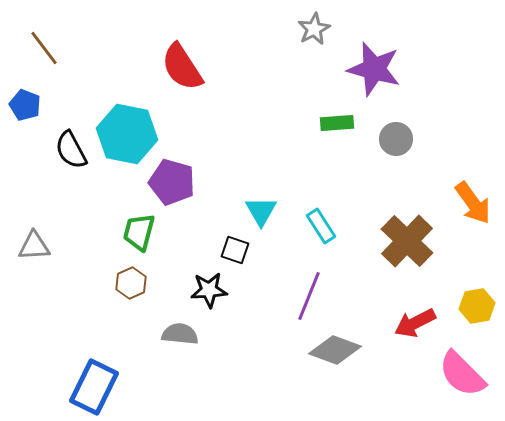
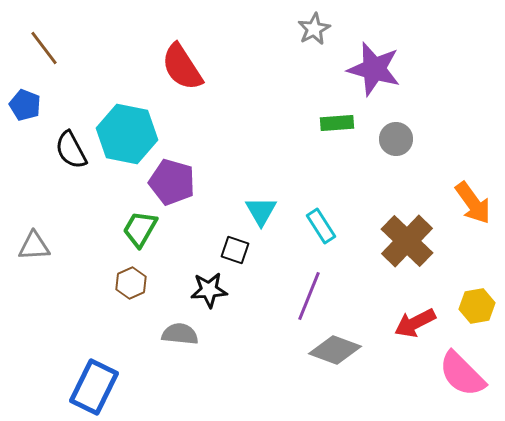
green trapezoid: moved 1 px right, 3 px up; rotated 15 degrees clockwise
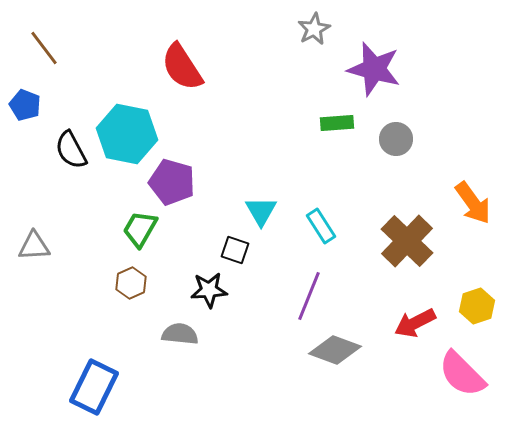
yellow hexagon: rotated 8 degrees counterclockwise
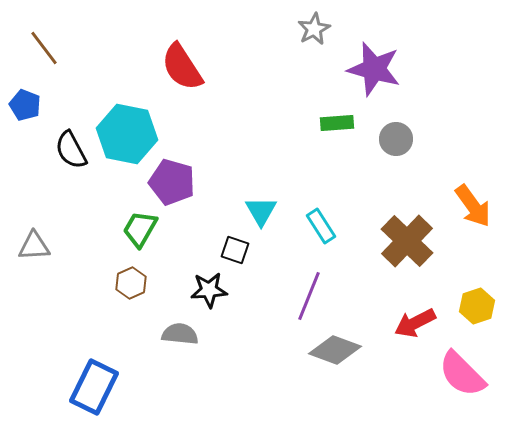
orange arrow: moved 3 px down
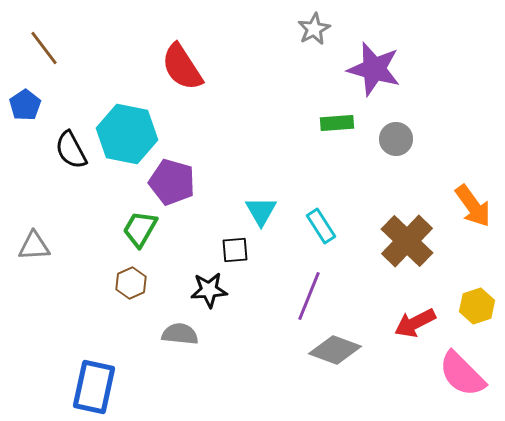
blue pentagon: rotated 16 degrees clockwise
black square: rotated 24 degrees counterclockwise
blue rectangle: rotated 14 degrees counterclockwise
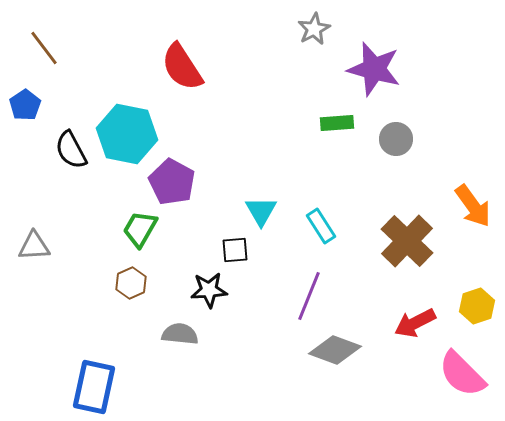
purple pentagon: rotated 12 degrees clockwise
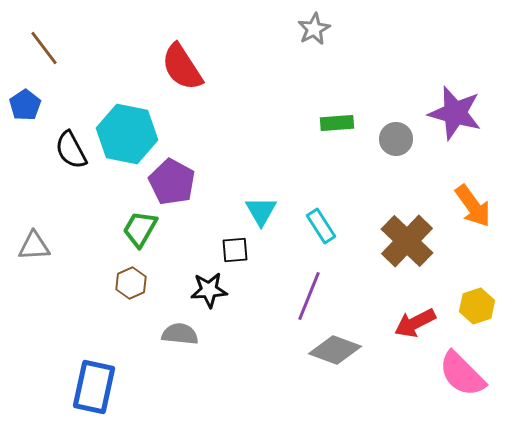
purple star: moved 81 px right, 44 px down
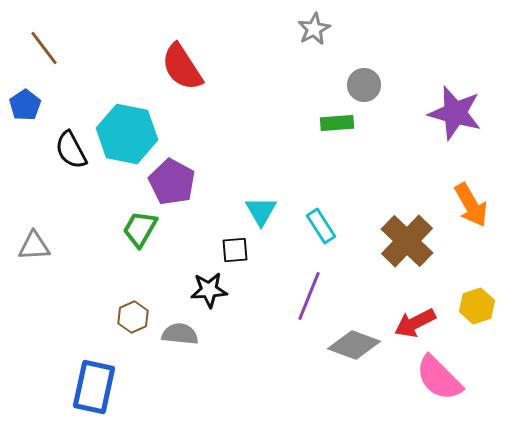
gray circle: moved 32 px left, 54 px up
orange arrow: moved 2 px left, 1 px up; rotated 6 degrees clockwise
brown hexagon: moved 2 px right, 34 px down
gray diamond: moved 19 px right, 5 px up
pink semicircle: moved 23 px left, 4 px down
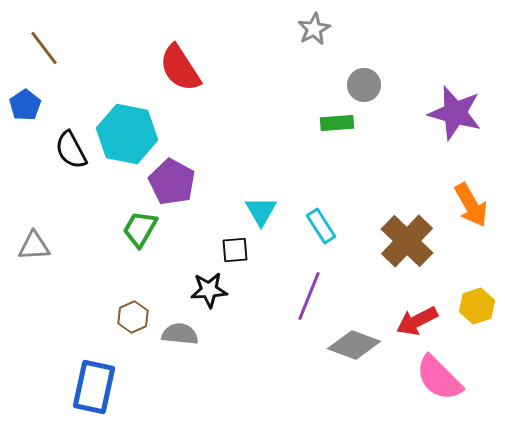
red semicircle: moved 2 px left, 1 px down
red arrow: moved 2 px right, 2 px up
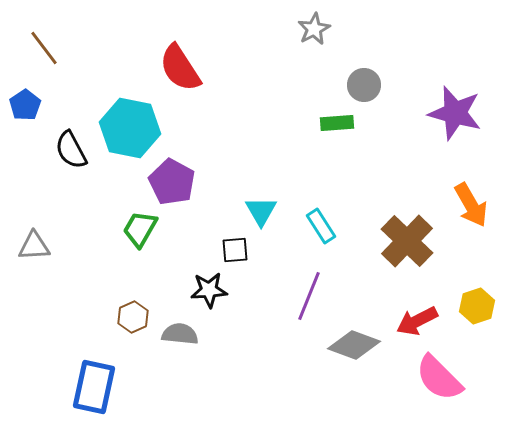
cyan hexagon: moved 3 px right, 6 px up
